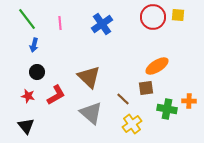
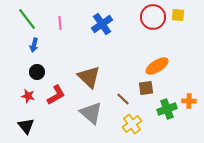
green cross: rotated 30 degrees counterclockwise
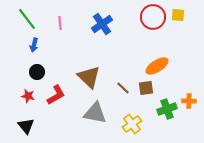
brown line: moved 11 px up
gray triangle: moved 4 px right; rotated 30 degrees counterclockwise
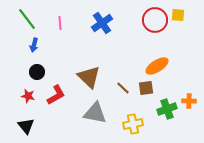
red circle: moved 2 px right, 3 px down
blue cross: moved 1 px up
yellow cross: moved 1 px right; rotated 24 degrees clockwise
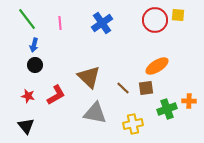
black circle: moved 2 px left, 7 px up
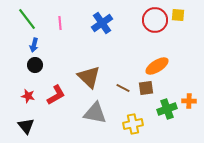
brown line: rotated 16 degrees counterclockwise
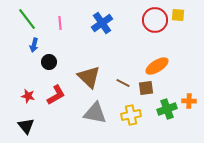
black circle: moved 14 px right, 3 px up
brown line: moved 5 px up
yellow cross: moved 2 px left, 9 px up
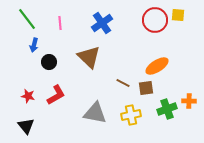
brown triangle: moved 20 px up
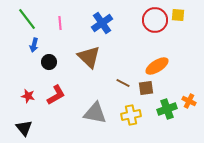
orange cross: rotated 24 degrees clockwise
black triangle: moved 2 px left, 2 px down
